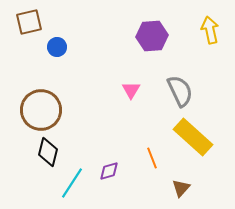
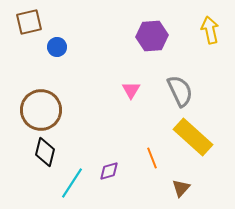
black diamond: moved 3 px left
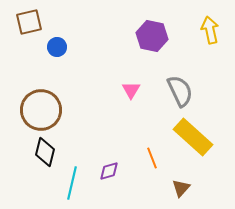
purple hexagon: rotated 16 degrees clockwise
cyan line: rotated 20 degrees counterclockwise
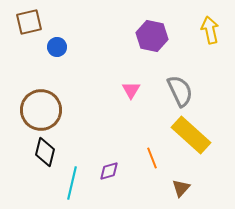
yellow rectangle: moved 2 px left, 2 px up
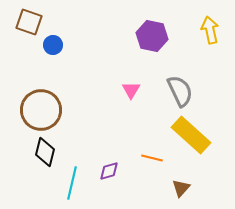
brown square: rotated 32 degrees clockwise
blue circle: moved 4 px left, 2 px up
orange line: rotated 55 degrees counterclockwise
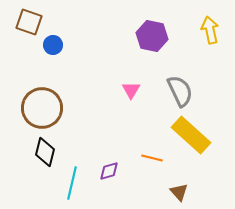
brown circle: moved 1 px right, 2 px up
brown triangle: moved 2 px left, 4 px down; rotated 24 degrees counterclockwise
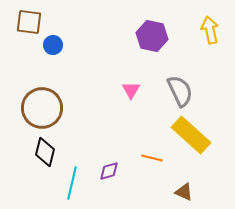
brown square: rotated 12 degrees counterclockwise
brown triangle: moved 5 px right; rotated 24 degrees counterclockwise
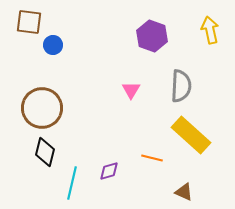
purple hexagon: rotated 8 degrees clockwise
gray semicircle: moved 1 px right, 5 px up; rotated 28 degrees clockwise
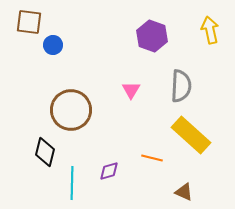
brown circle: moved 29 px right, 2 px down
cyan line: rotated 12 degrees counterclockwise
